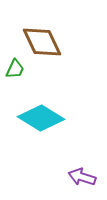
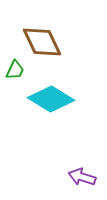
green trapezoid: moved 1 px down
cyan diamond: moved 10 px right, 19 px up
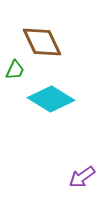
purple arrow: rotated 52 degrees counterclockwise
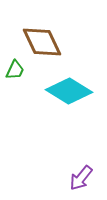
cyan diamond: moved 18 px right, 8 px up
purple arrow: moved 1 px left, 1 px down; rotated 16 degrees counterclockwise
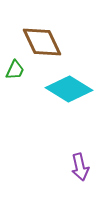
cyan diamond: moved 2 px up
purple arrow: moved 1 px left, 11 px up; rotated 52 degrees counterclockwise
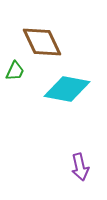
green trapezoid: moved 1 px down
cyan diamond: moved 2 px left; rotated 21 degrees counterclockwise
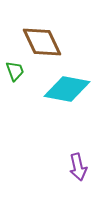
green trapezoid: rotated 45 degrees counterclockwise
purple arrow: moved 2 px left
